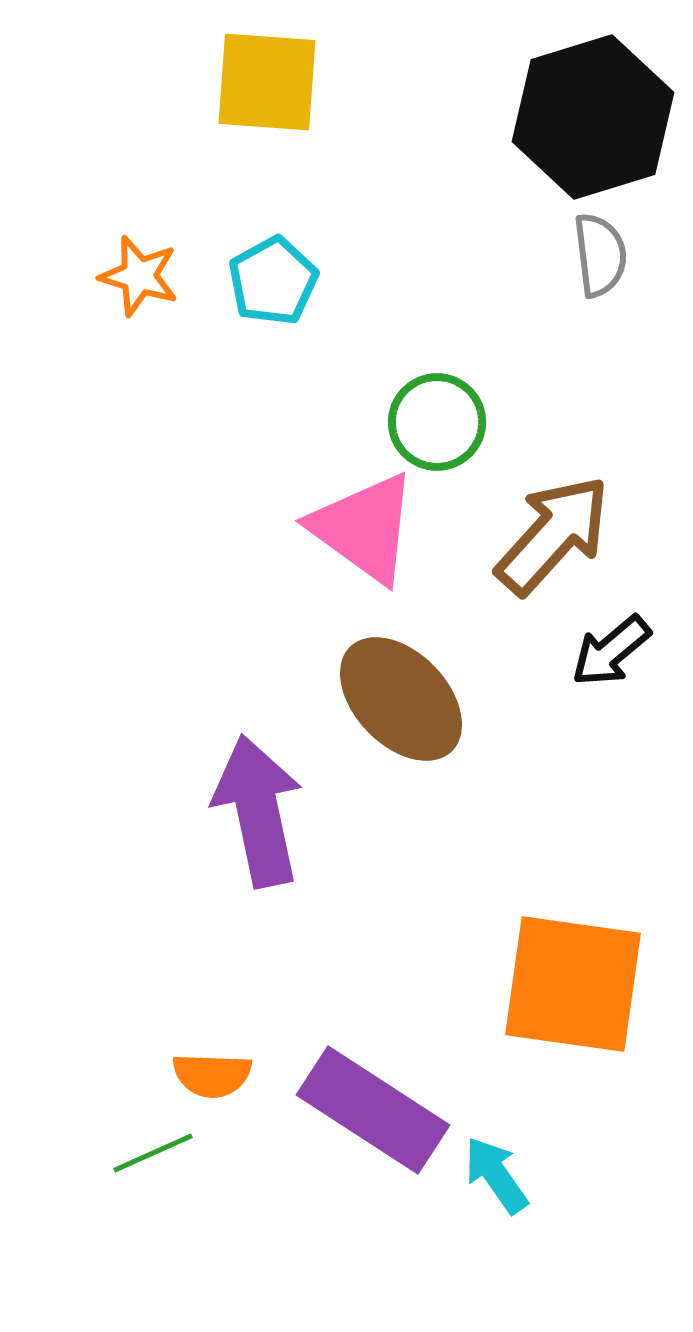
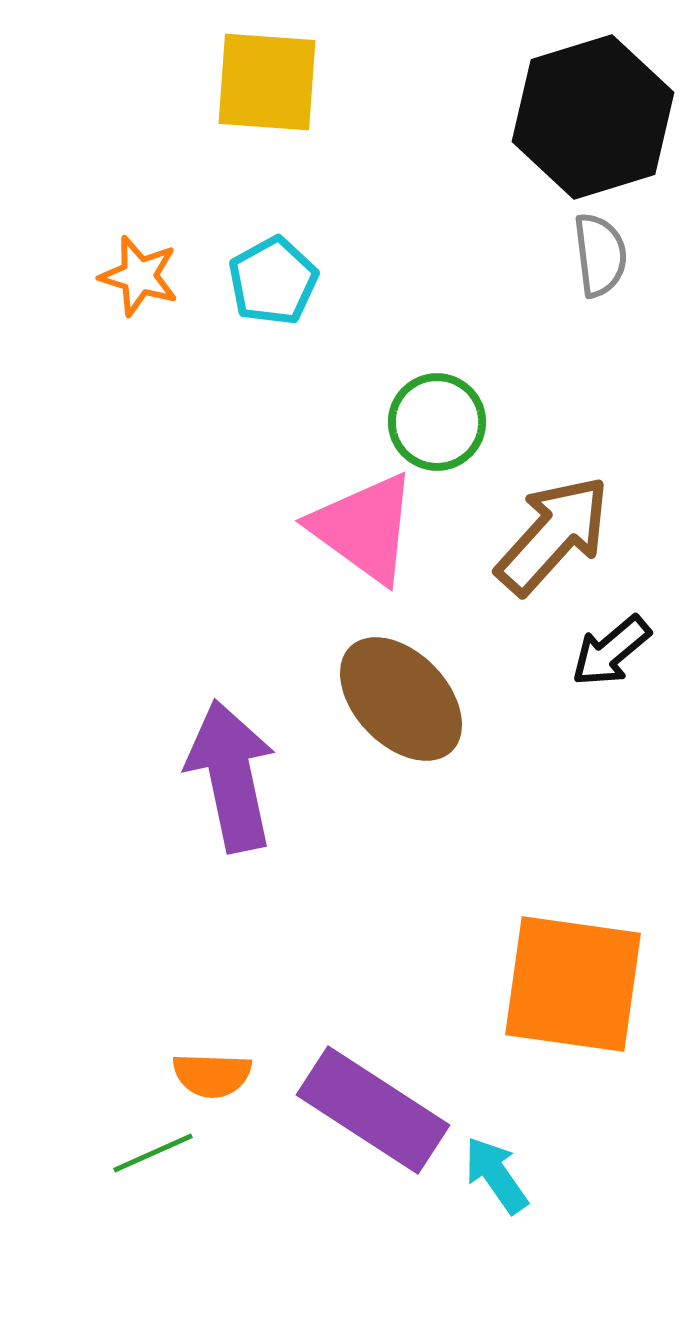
purple arrow: moved 27 px left, 35 px up
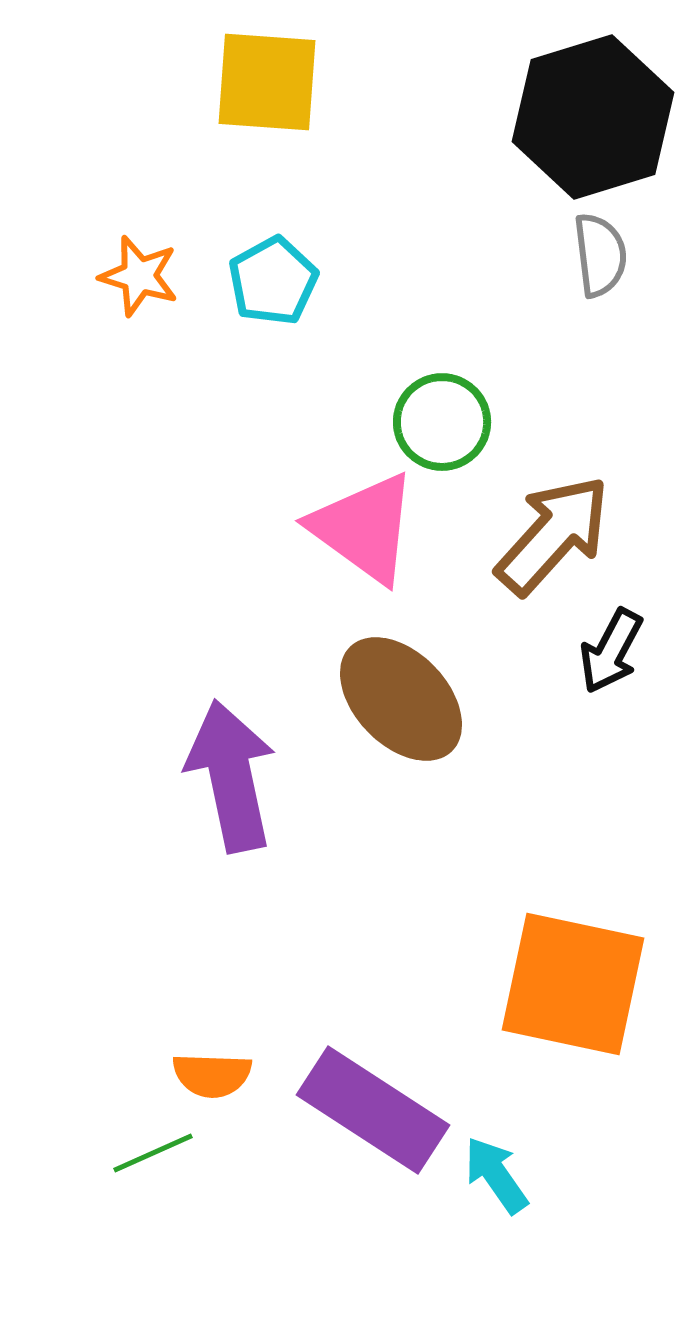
green circle: moved 5 px right
black arrow: rotated 22 degrees counterclockwise
orange square: rotated 4 degrees clockwise
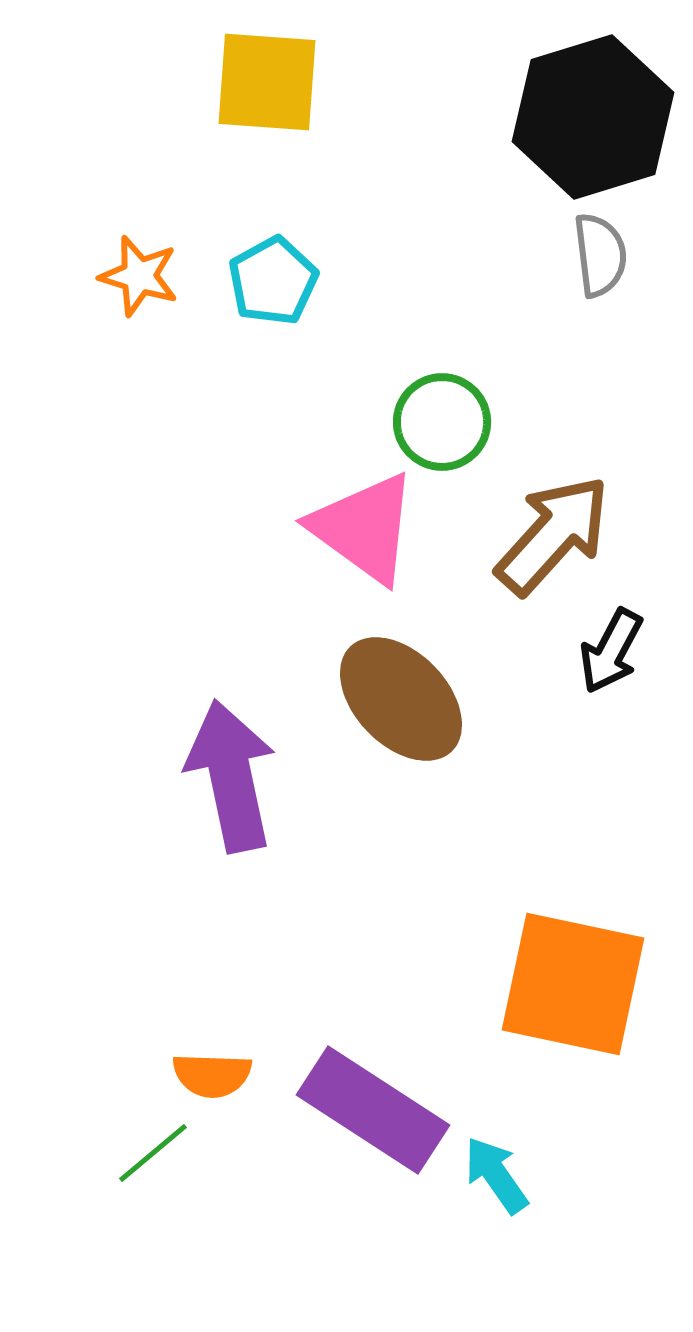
green line: rotated 16 degrees counterclockwise
